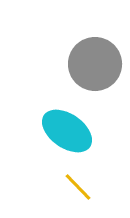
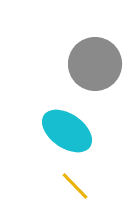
yellow line: moved 3 px left, 1 px up
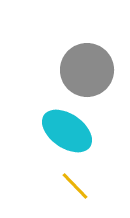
gray circle: moved 8 px left, 6 px down
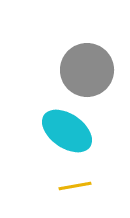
yellow line: rotated 56 degrees counterclockwise
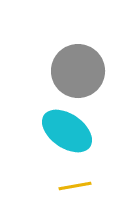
gray circle: moved 9 px left, 1 px down
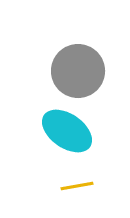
yellow line: moved 2 px right
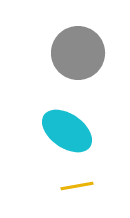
gray circle: moved 18 px up
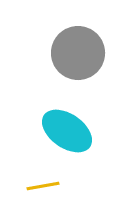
yellow line: moved 34 px left
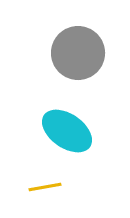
yellow line: moved 2 px right, 1 px down
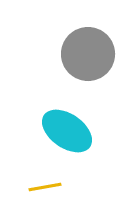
gray circle: moved 10 px right, 1 px down
